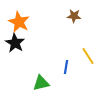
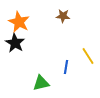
brown star: moved 11 px left
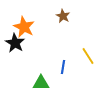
brown star: rotated 24 degrees clockwise
orange star: moved 5 px right, 5 px down
blue line: moved 3 px left
green triangle: rotated 12 degrees clockwise
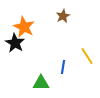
brown star: rotated 16 degrees clockwise
yellow line: moved 1 px left
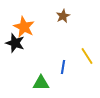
black star: rotated 12 degrees counterclockwise
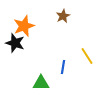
orange star: moved 1 px up; rotated 25 degrees clockwise
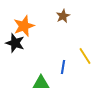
yellow line: moved 2 px left
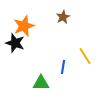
brown star: moved 1 px down
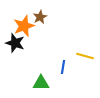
brown star: moved 23 px left
yellow line: rotated 42 degrees counterclockwise
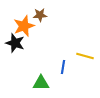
brown star: moved 2 px up; rotated 24 degrees clockwise
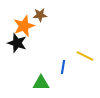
black star: moved 2 px right
yellow line: rotated 12 degrees clockwise
